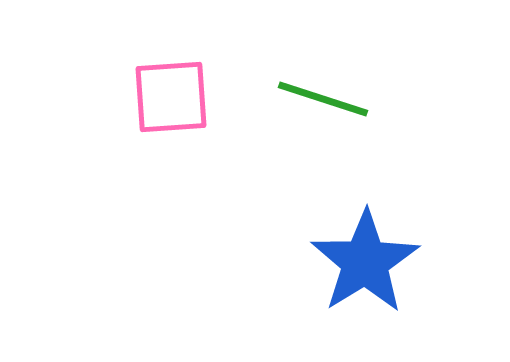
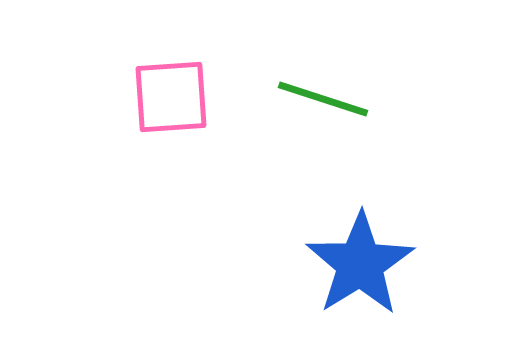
blue star: moved 5 px left, 2 px down
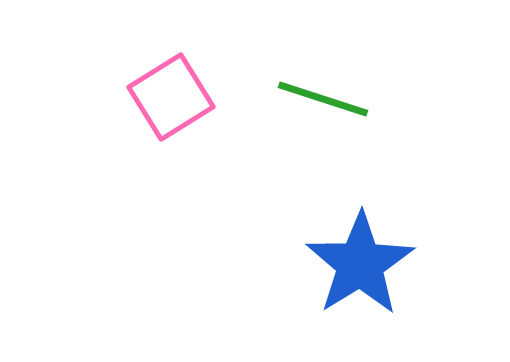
pink square: rotated 28 degrees counterclockwise
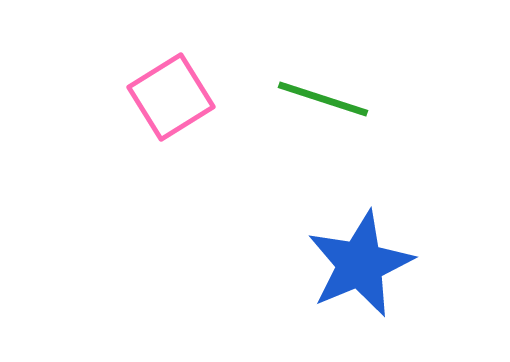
blue star: rotated 9 degrees clockwise
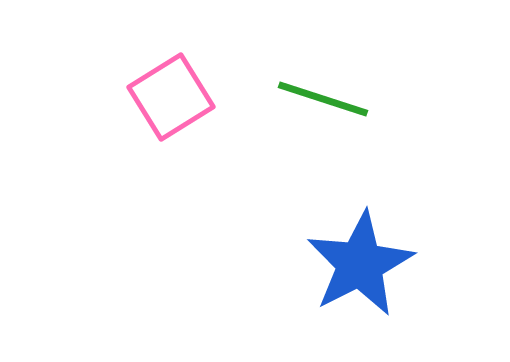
blue star: rotated 4 degrees counterclockwise
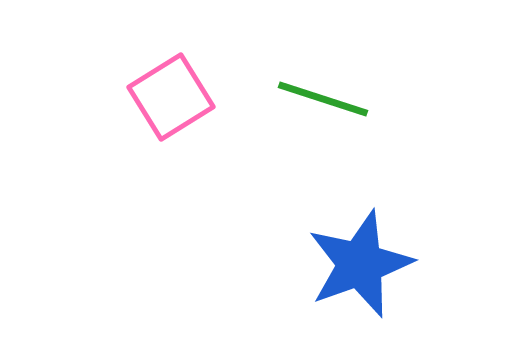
blue star: rotated 7 degrees clockwise
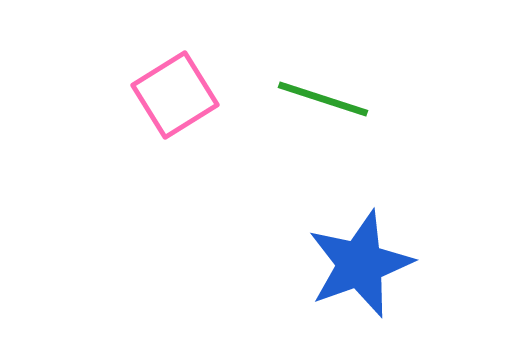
pink square: moved 4 px right, 2 px up
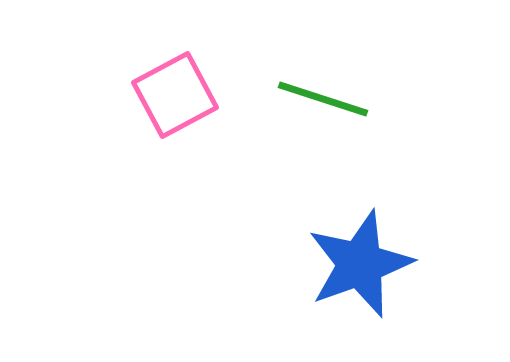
pink square: rotated 4 degrees clockwise
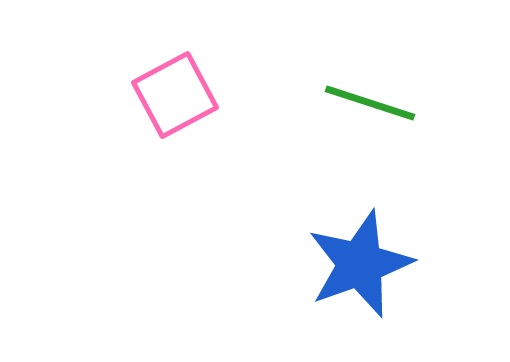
green line: moved 47 px right, 4 px down
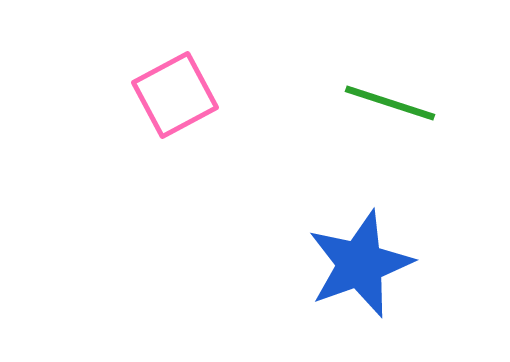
green line: moved 20 px right
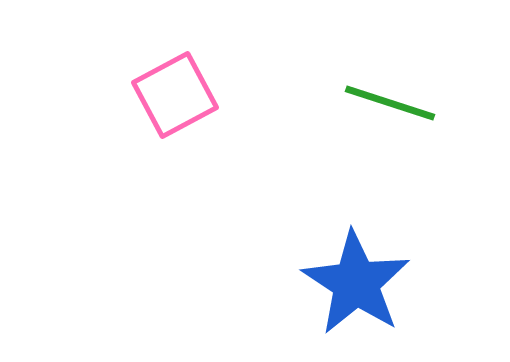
blue star: moved 4 px left, 19 px down; rotated 19 degrees counterclockwise
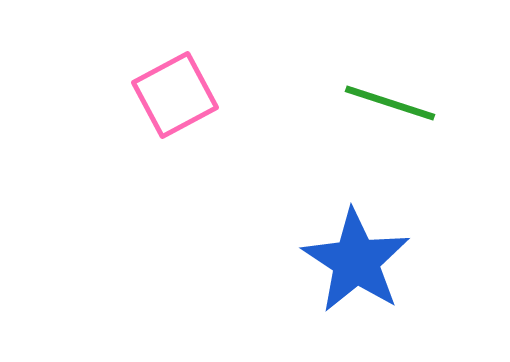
blue star: moved 22 px up
